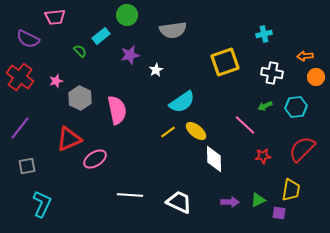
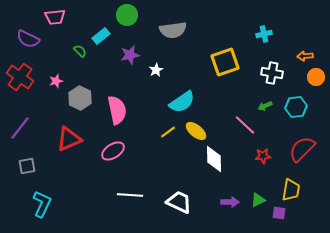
pink ellipse: moved 18 px right, 8 px up
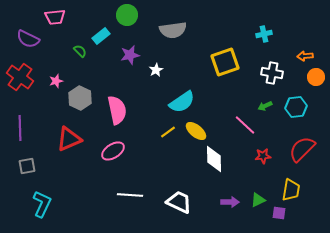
purple line: rotated 40 degrees counterclockwise
